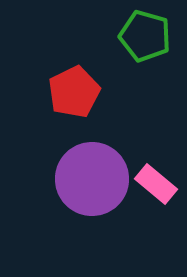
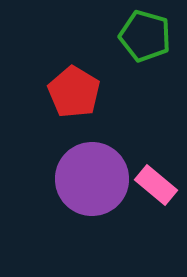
red pentagon: rotated 15 degrees counterclockwise
pink rectangle: moved 1 px down
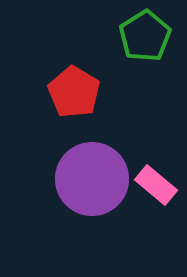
green pentagon: rotated 24 degrees clockwise
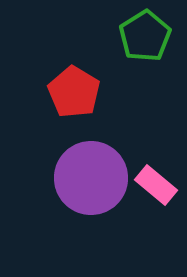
purple circle: moved 1 px left, 1 px up
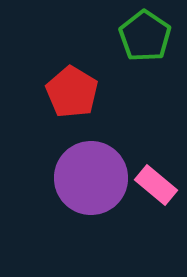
green pentagon: rotated 6 degrees counterclockwise
red pentagon: moved 2 px left
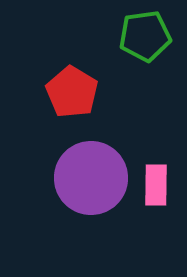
green pentagon: rotated 30 degrees clockwise
pink rectangle: rotated 51 degrees clockwise
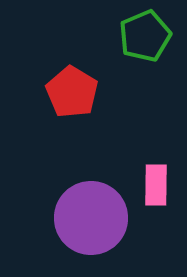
green pentagon: rotated 15 degrees counterclockwise
purple circle: moved 40 px down
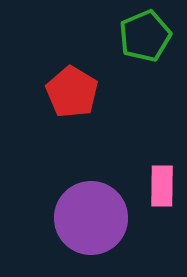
pink rectangle: moved 6 px right, 1 px down
